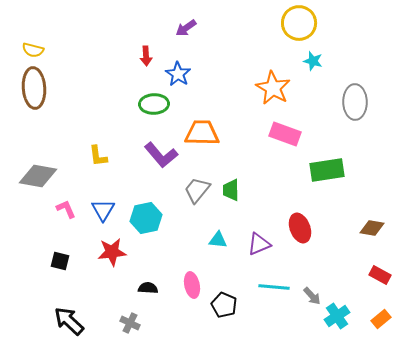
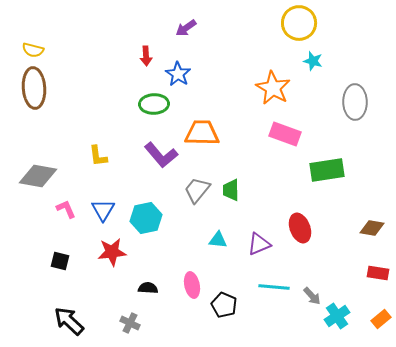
red rectangle: moved 2 px left, 2 px up; rotated 20 degrees counterclockwise
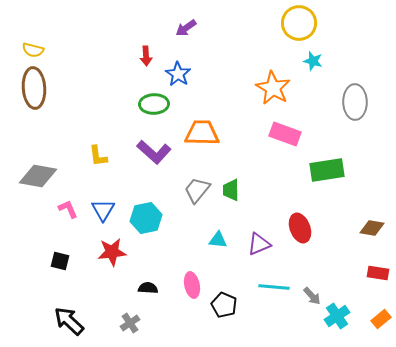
purple L-shape: moved 7 px left, 3 px up; rotated 8 degrees counterclockwise
pink L-shape: moved 2 px right
gray cross: rotated 30 degrees clockwise
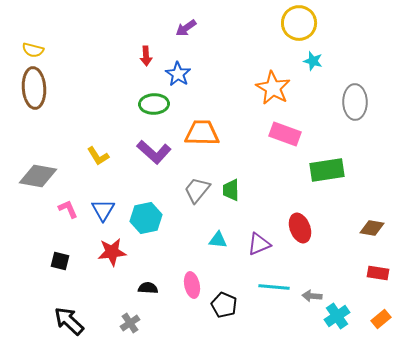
yellow L-shape: rotated 25 degrees counterclockwise
gray arrow: rotated 138 degrees clockwise
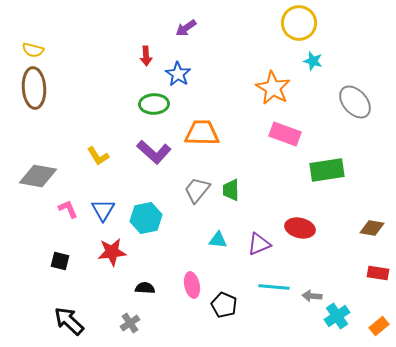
gray ellipse: rotated 40 degrees counterclockwise
red ellipse: rotated 56 degrees counterclockwise
black semicircle: moved 3 px left
orange rectangle: moved 2 px left, 7 px down
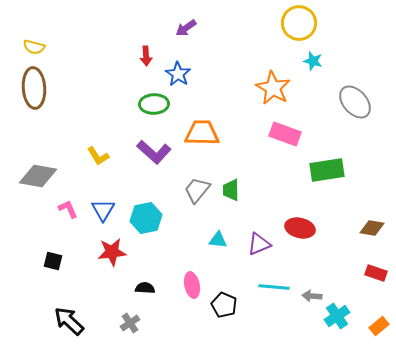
yellow semicircle: moved 1 px right, 3 px up
black square: moved 7 px left
red rectangle: moved 2 px left; rotated 10 degrees clockwise
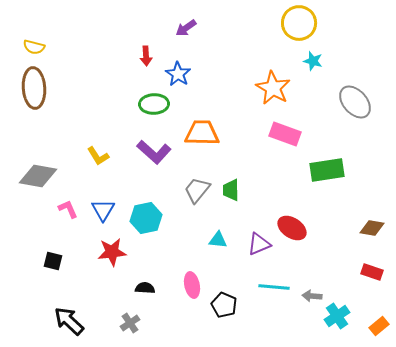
red ellipse: moved 8 px left; rotated 20 degrees clockwise
red rectangle: moved 4 px left, 1 px up
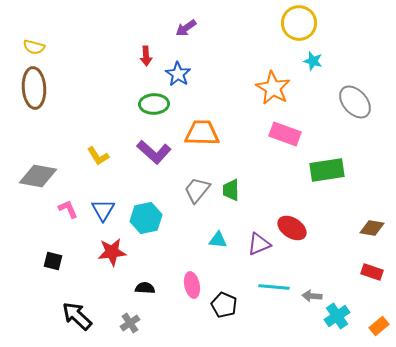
black arrow: moved 8 px right, 5 px up
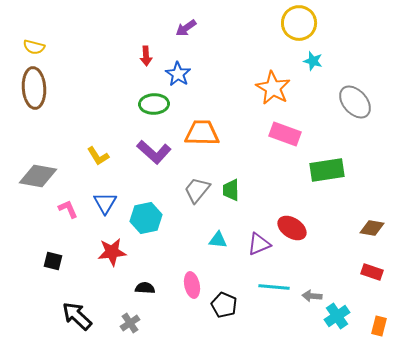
blue triangle: moved 2 px right, 7 px up
orange rectangle: rotated 36 degrees counterclockwise
